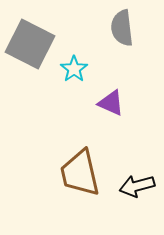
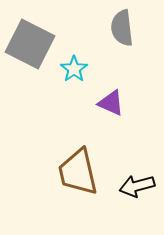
brown trapezoid: moved 2 px left, 1 px up
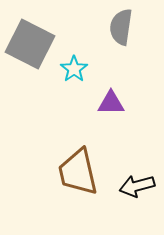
gray semicircle: moved 1 px left, 1 px up; rotated 15 degrees clockwise
purple triangle: rotated 24 degrees counterclockwise
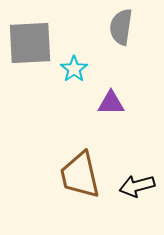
gray square: moved 1 px up; rotated 30 degrees counterclockwise
brown trapezoid: moved 2 px right, 3 px down
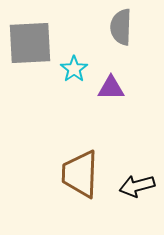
gray semicircle: rotated 6 degrees counterclockwise
purple triangle: moved 15 px up
brown trapezoid: moved 1 px up; rotated 15 degrees clockwise
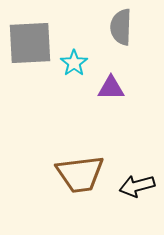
cyan star: moved 6 px up
brown trapezoid: rotated 99 degrees counterclockwise
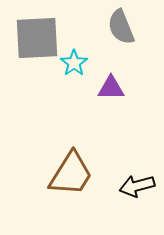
gray semicircle: rotated 24 degrees counterclockwise
gray square: moved 7 px right, 5 px up
brown trapezoid: moved 9 px left; rotated 51 degrees counterclockwise
